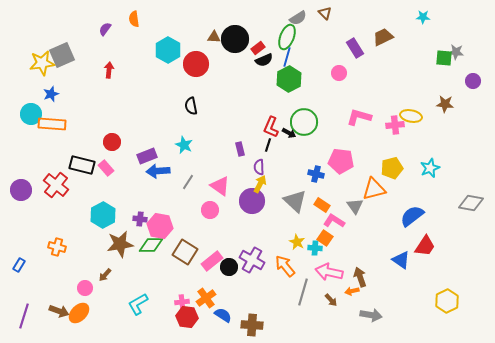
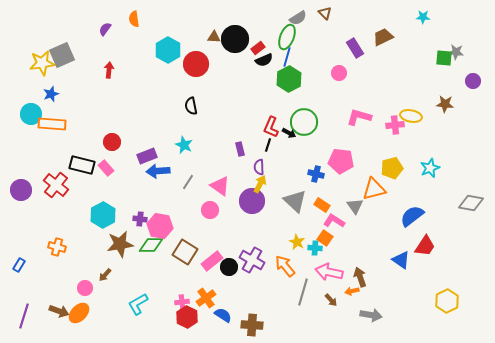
red hexagon at (187, 317): rotated 20 degrees clockwise
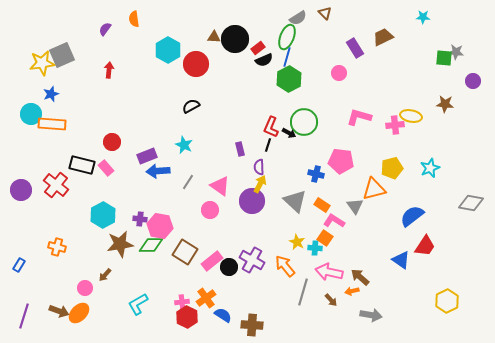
black semicircle at (191, 106): rotated 72 degrees clockwise
brown arrow at (360, 277): rotated 30 degrees counterclockwise
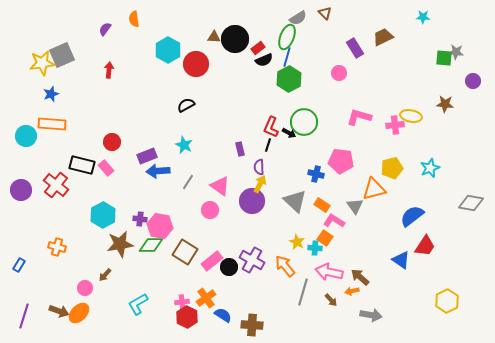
black semicircle at (191, 106): moved 5 px left, 1 px up
cyan circle at (31, 114): moved 5 px left, 22 px down
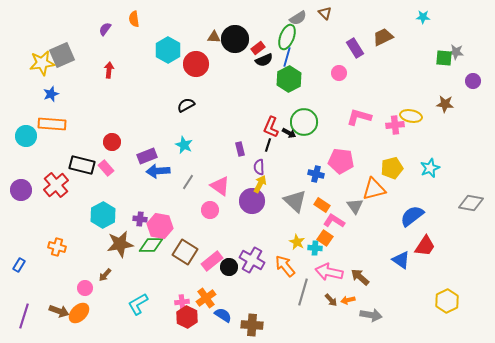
red cross at (56, 185): rotated 10 degrees clockwise
orange arrow at (352, 291): moved 4 px left, 9 px down
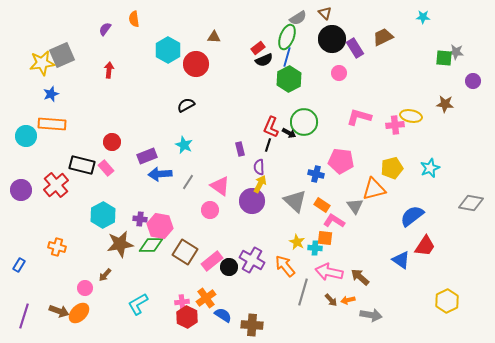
black circle at (235, 39): moved 97 px right
blue arrow at (158, 171): moved 2 px right, 3 px down
orange square at (325, 238): rotated 28 degrees counterclockwise
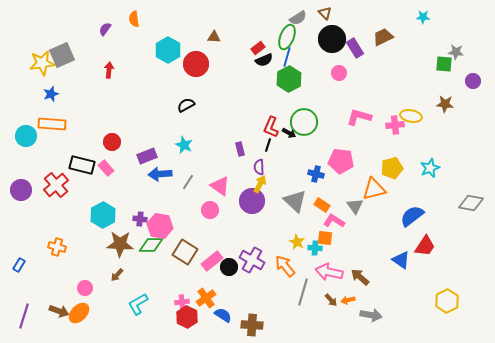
green square at (444, 58): moved 6 px down
brown star at (120, 244): rotated 12 degrees clockwise
brown arrow at (105, 275): moved 12 px right
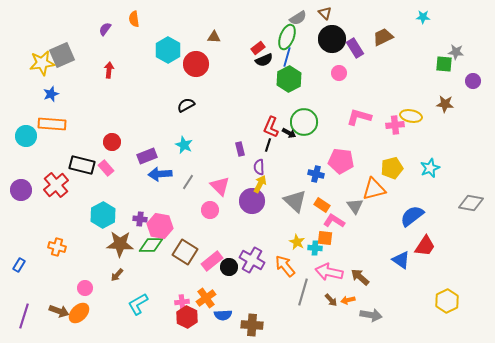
pink triangle at (220, 186): rotated 10 degrees clockwise
blue semicircle at (223, 315): rotated 144 degrees clockwise
